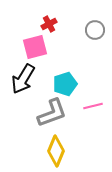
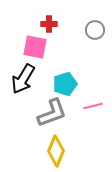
red cross: rotated 28 degrees clockwise
pink square: rotated 25 degrees clockwise
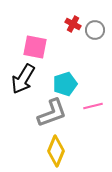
red cross: moved 24 px right; rotated 28 degrees clockwise
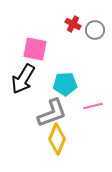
pink square: moved 2 px down
cyan pentagon: rotated 15 degrees clockwise
yellow diamond: moved 1 px right, 12 px up
